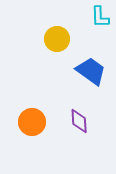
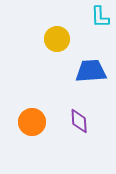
blue trapezoid: rotated 40 degrees counterclockwise
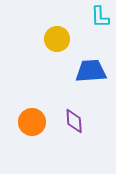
purple diamond: moved 5 px left
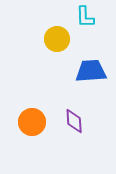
cyan L-shape: moved 15 px left
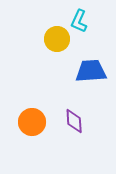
cyan L-shape: moved 6 px left, 4 px down; rotated 25 degrees clockwise
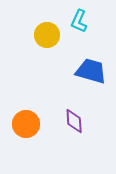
yellow circle: moved 10 px left, 4 px up
blue trapezoid: rotated 20 degrees clockwise
orange circle: moved 6 px left, 2 px down
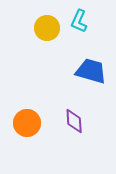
yellow circle: moved 7 px up
orange circle: moved 1 px right, 1 px up
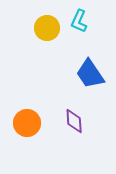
blue trapezoid: moved 1 px left, 3 px down; rotated 140 degrees counterclockwise
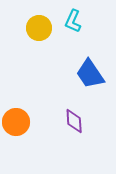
cyan L-shape: moved 6 px left
yellow circle: moved 8 px left
orange circle: moved 11 px left, 1 px up
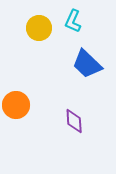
blue trapezoid: moved 3 px left, 10 px up; rotated 12 degrees counterclockwise
orange circle: moved 17 px up
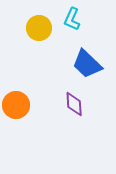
cyan L-shape: moved 1 px left, 2 px up
purple diamond: moved 17 px up
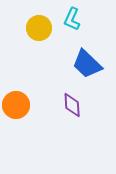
purple diamond: moved 2 px left, 1 px down
